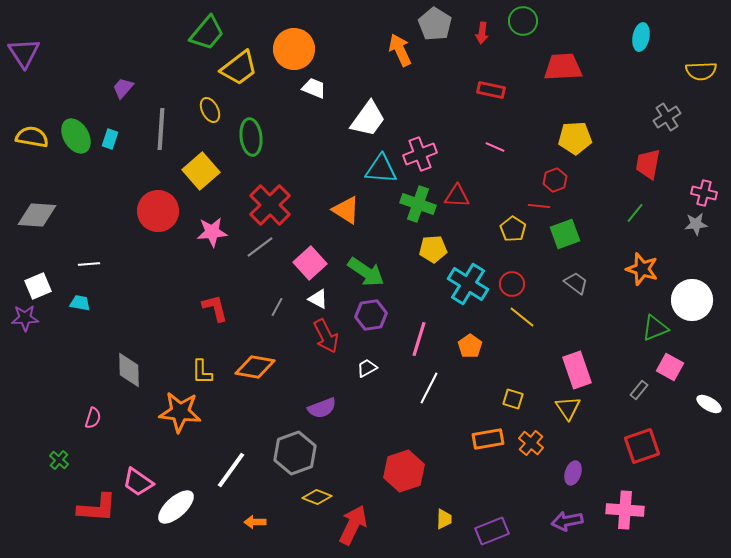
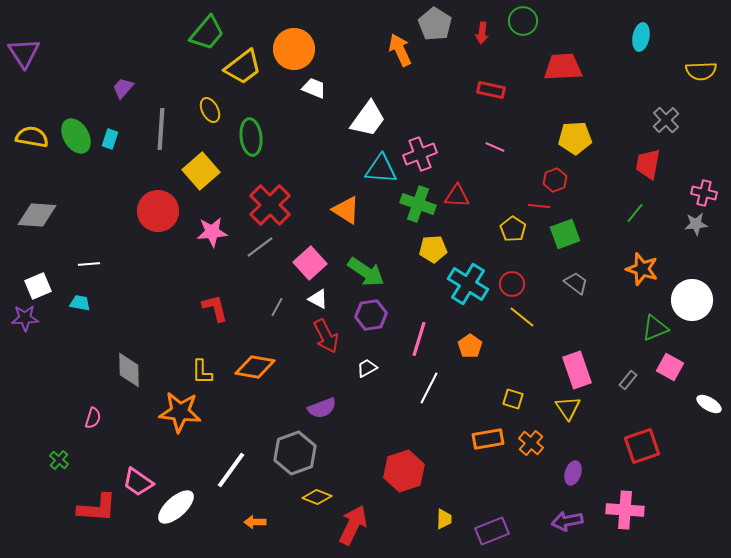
yellow trapezoid at (239, 68): moved 4 px right, 1 px up
gray cross at (667, 117): moved 1 px left, 3 px down; rotated 12 degrees counterclockwise
gray rectangle at (639, 390): moved 11 px left, 10 px up
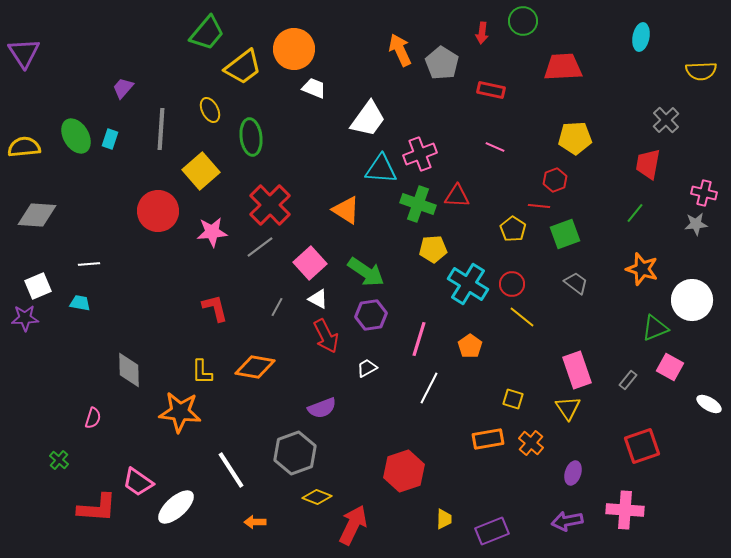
gray pentagon at (435, 24): moved 7 px right, 39 px down
yellow semicircle at (32, 137): moved 8 px left, 10 px down; rotated 16 degrees counterclockwise
white line at (231, 470): rotated 69 degrees counterclockwise
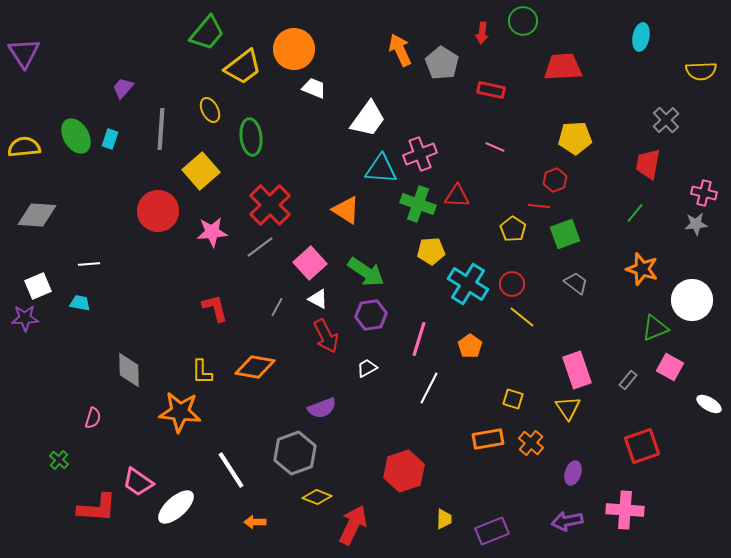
yellow pentagon at (433, 249): moved 2 px left, 2 px down
